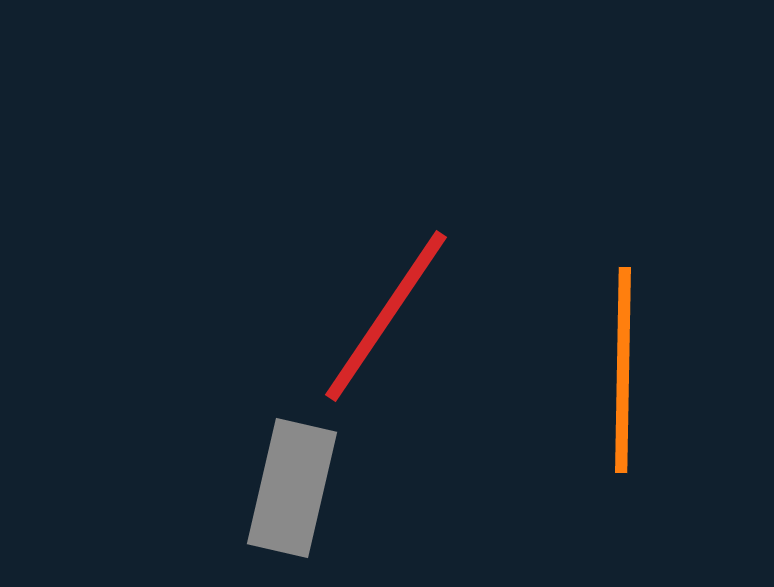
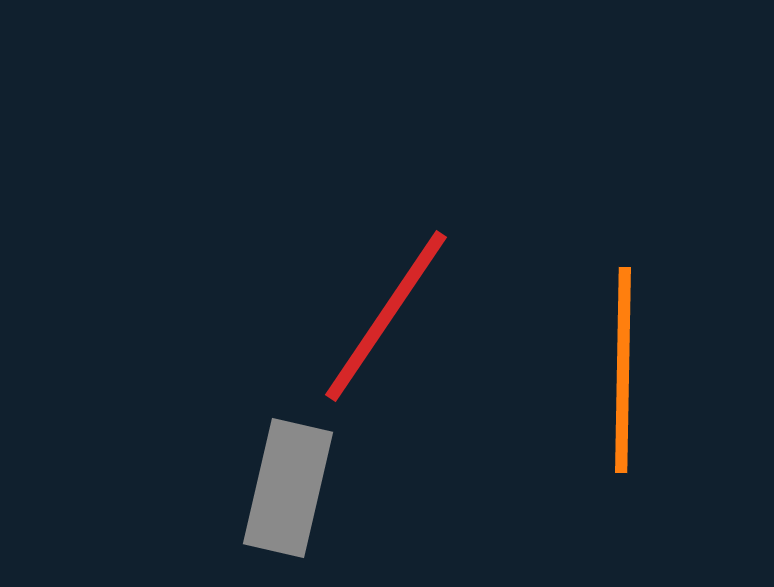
gray rectangle: moved 4 px left
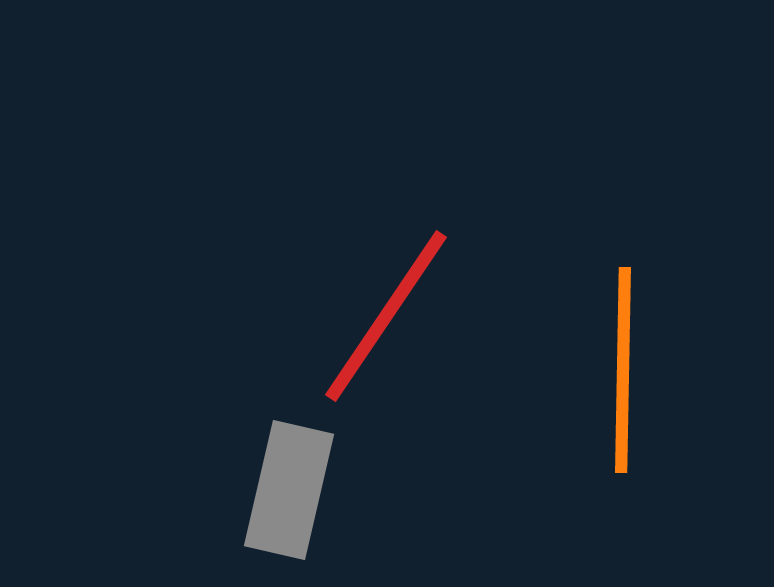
gray rectangle: moved 1 px right, 2 px down
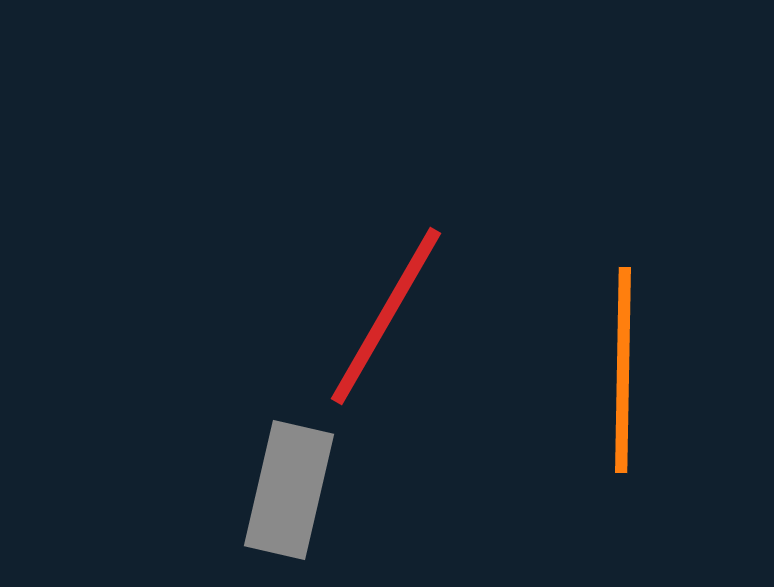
red line: rotated 4 degrees counterclockwise
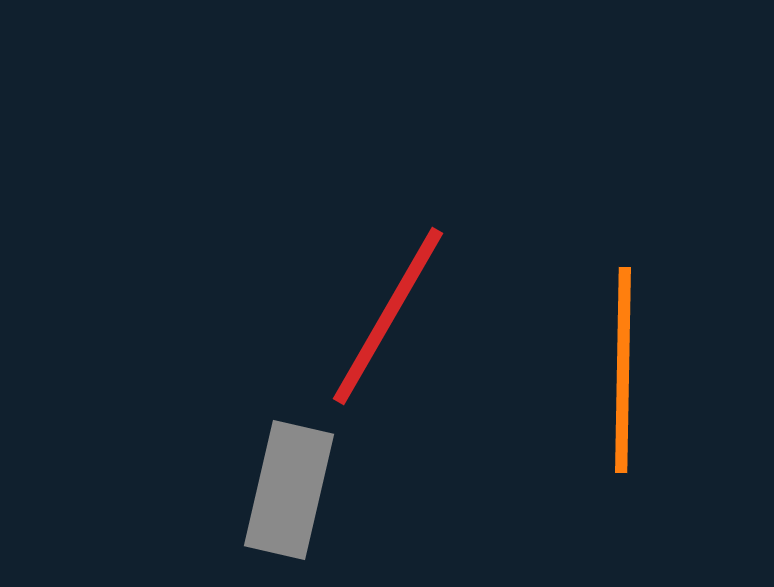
red line: moved 2 px right
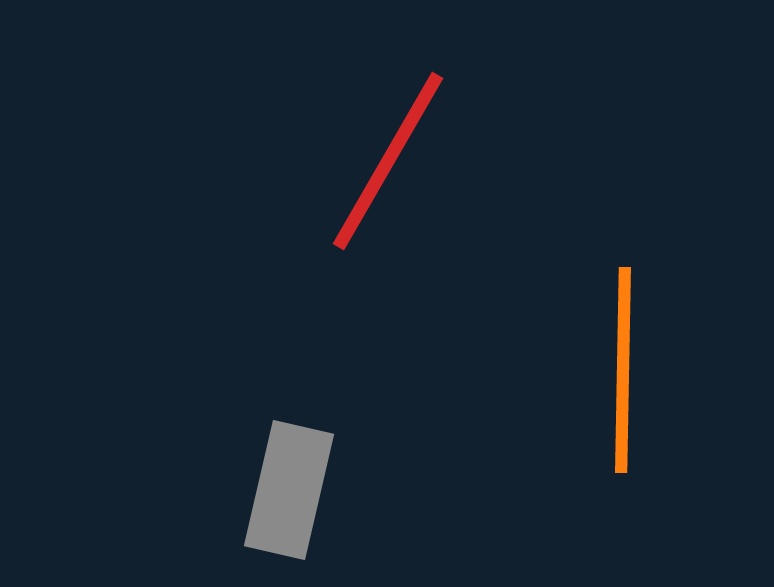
red line: moved 155 px up
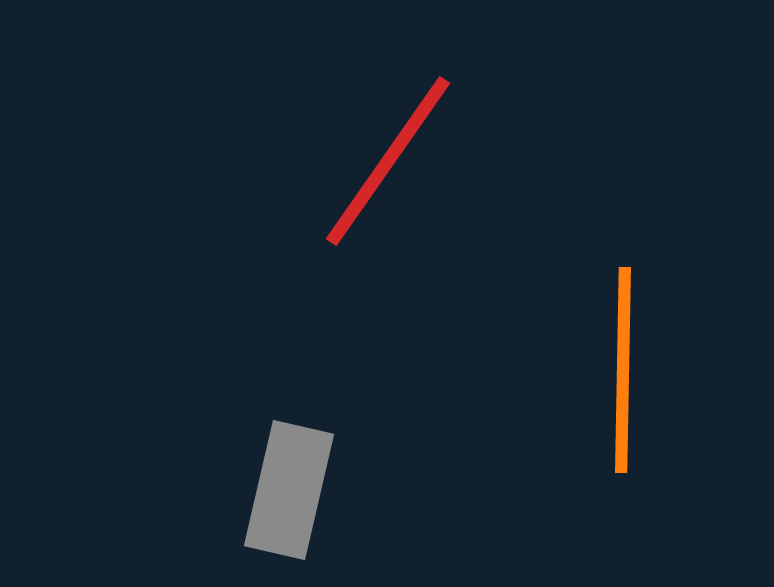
red line: rotated 5 degrees clockwise
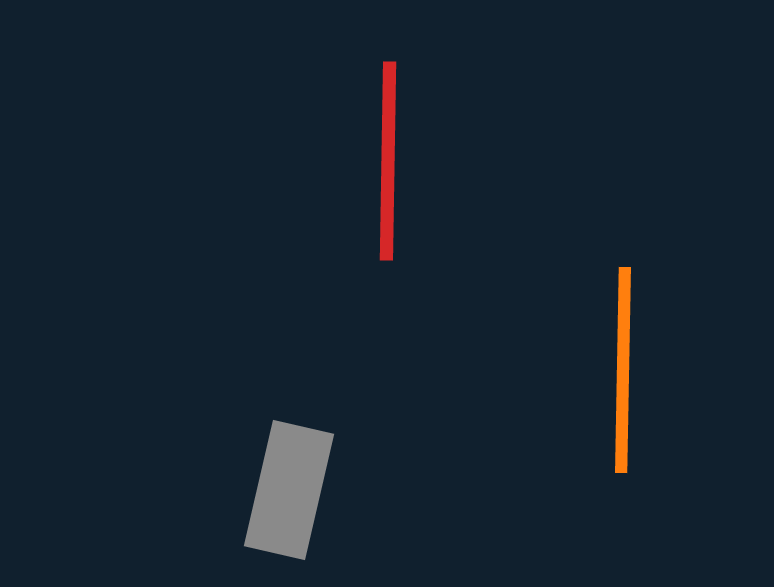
red line: rotated 34 degrees counterclockwise
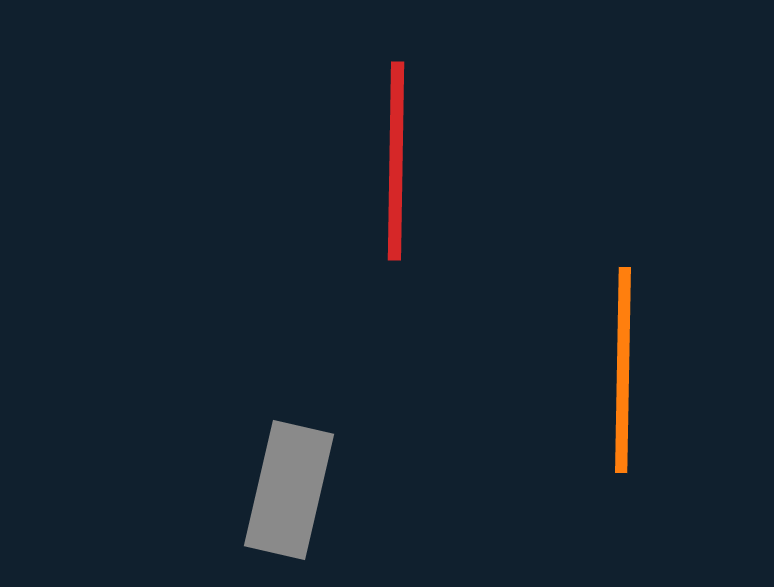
red line: moved 8 px right
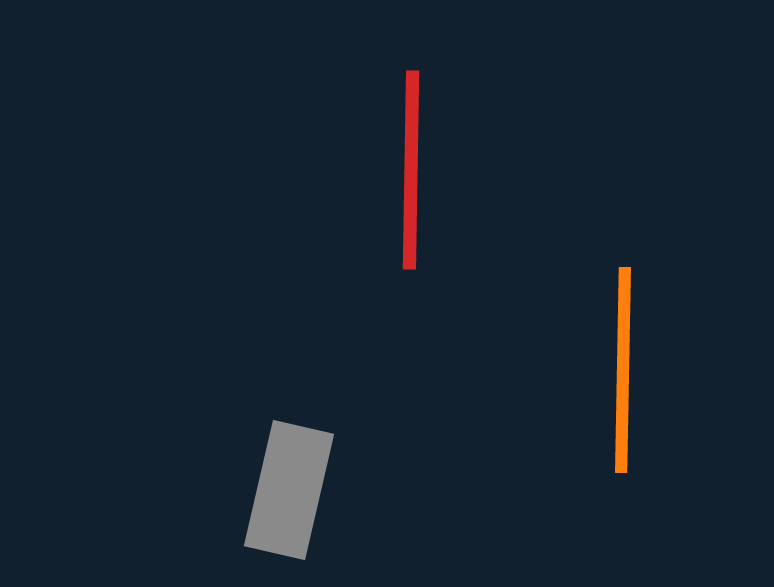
red line: moved 15 px right, 9 px down
